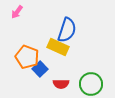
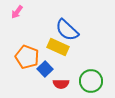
blue semicircle: rotated 115 degrees clockwise
blue square: moved 5 px right
green circle: moved 3 px up
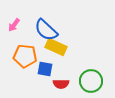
pink arrow: moved 3 px left, 13 px down
blue semicircle: moved 21 px left
yellow rectangle: moved 2 px left
orange pentagon: moved 2 px left, 1 px up; rotated 15 degrees counterclockwise
blue square: rotated 35 degrees counterclockwise
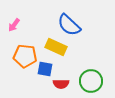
blue semicircle: moved 23 px right, 5 px up
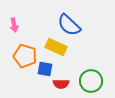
pink arrow: rotated 48 degrees counterclockwise
orange pentagon: rotated 10 degrees clockwise
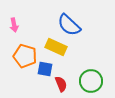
red semicircle: rotated 112 degrees counterclockwise
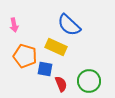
green circle: moved 2 px left
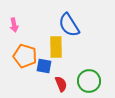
blue semicircle: rotated 15 degrees clockwise
yellow rectangle: rotated 65 degrees clockwise
blue square: moved 1 px left, 3 px up
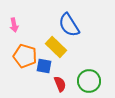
yellow rectangle: rotated 45 degrees counterclockwise
red semicircle: moved 1 px left
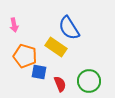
blue semicircle: moved 3 px down
yellow rectangle: rotated 10 degrees counterclockwise
blue square: moved 5 px left, 6 px down
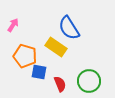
pink arrow: moved 1 px left; rotated 136 degrees counterclockwise
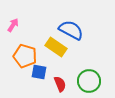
blue semicircle: moved 2 px right, 2 px down; rotated 150 degrees clockwise
